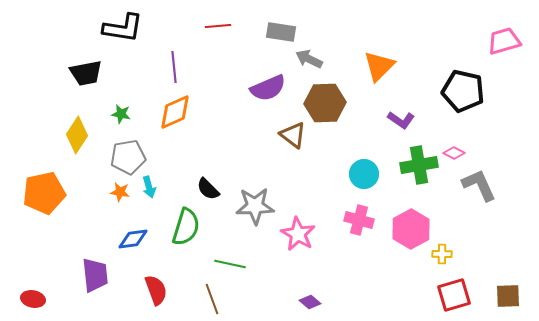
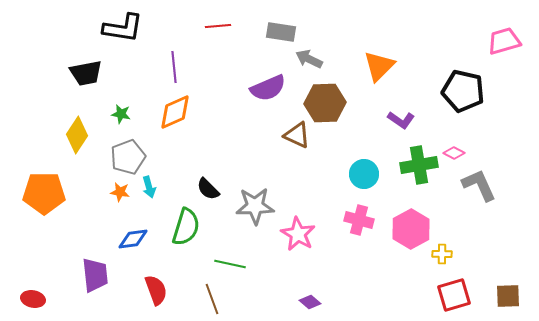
brown triangle: moved 4 px right; rotated 12 degrees counterclockwise
gray pentagon: rotated 12 degrees counterclockwise
orange pentagon: rotated 12 degrees clockwise
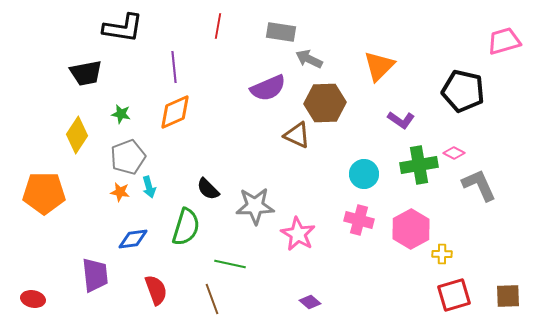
red line: rotated 75 degrees counterclockwise
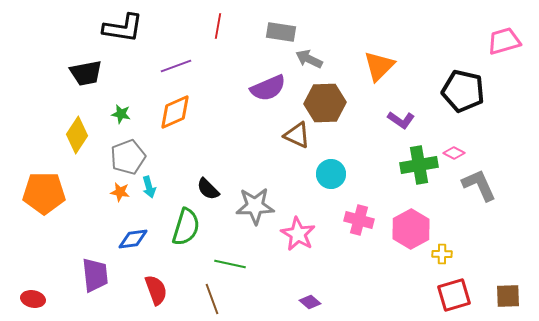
purple line: moved 2 px right, 1 px up; rotated 76 degrees clockwise
cyan circle: moved 33 px left
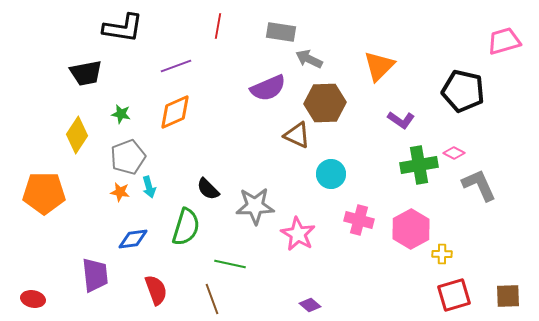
purple diamond: moved 3 px down
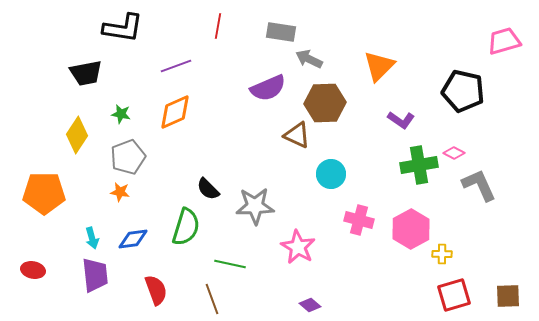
cyan arrow: moved 57 px left, 51 px down
pink star: moved 13 px down
red ellipse: moved 29 px up
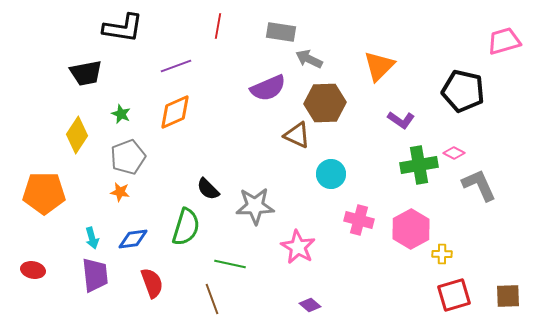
green star: rotated 12 degrees clockwise
red semicircle: moved 4 px left, 7 px up
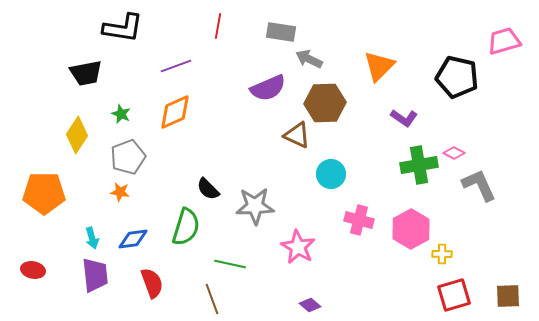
black pentagon: moved 6 px left, 14 px up
purple L-shape: moved 3 px right, 2 px up
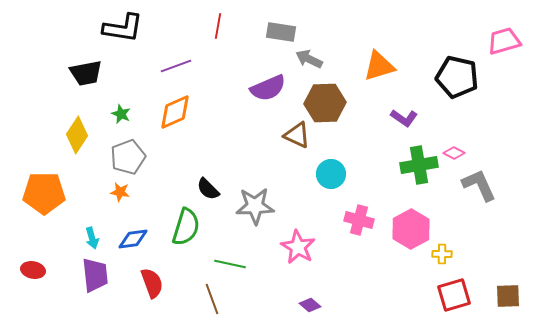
orange triangle: rotated 28 degrees clockwise
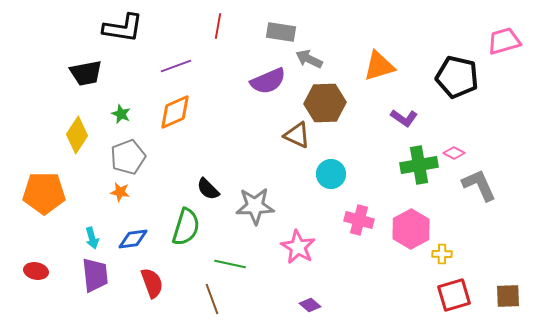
purple semicircle: moved 7 px up
red ellipse: moved 3 px right, 1 px down
